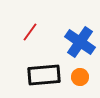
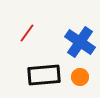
red line: moved 3 px left, 1 px down
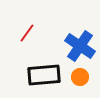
blue cross: moved 4 px down
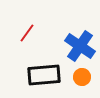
orange circle: moved 2 px right
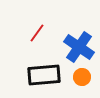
red line: moved 10 px right
blue cross: moved 1 px left, 1 px down
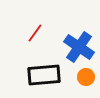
red line: moved 2 px left
orange circle: moved 4 px right
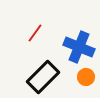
blue cross: rotated 12 degrees counterclockwise
black rectangle: moved 1 px left, 2 px down; rotated 40 degrees counterclockwise
